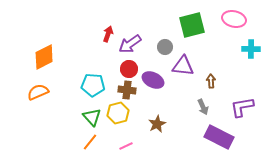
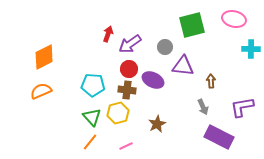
orange semicircle: moved 3 px right, 1 px up
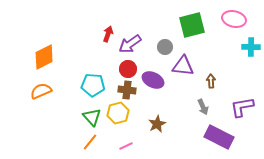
cyan cross: moved 2 px up
red circle: moved 1 px left
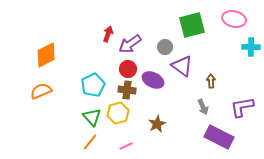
orange diamond: moved 2 px right, 2 px up
purple triangle: moved 1 px left; rotated 30 degrees clockwise
cyan pentagon: rotated 30 degrees counterclockwise
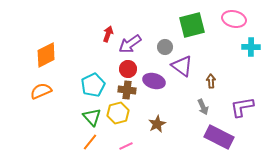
purple ellipse: moved 1 px right, 1 px down; rotated 10 degrees counterclockwise
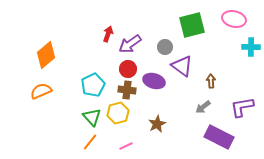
orange diamond: rotated 12 degrees counterclockwise
gray arrow: rotated 77 degrees clockwise
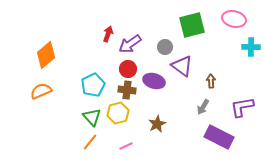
gray arrow: rotated 21 degrees counterclockwise
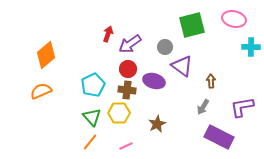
yellow hexagon: moved 1 px right; rotated 15 degrees clockwise
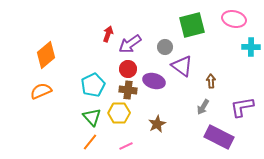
brown cross: moved 1 px right
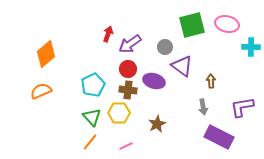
pink ellipse: moved 7 px left, 5 px down
orange diamond: moved 1 px up
gray arrow: rotated 42 degrees counterclockwise
